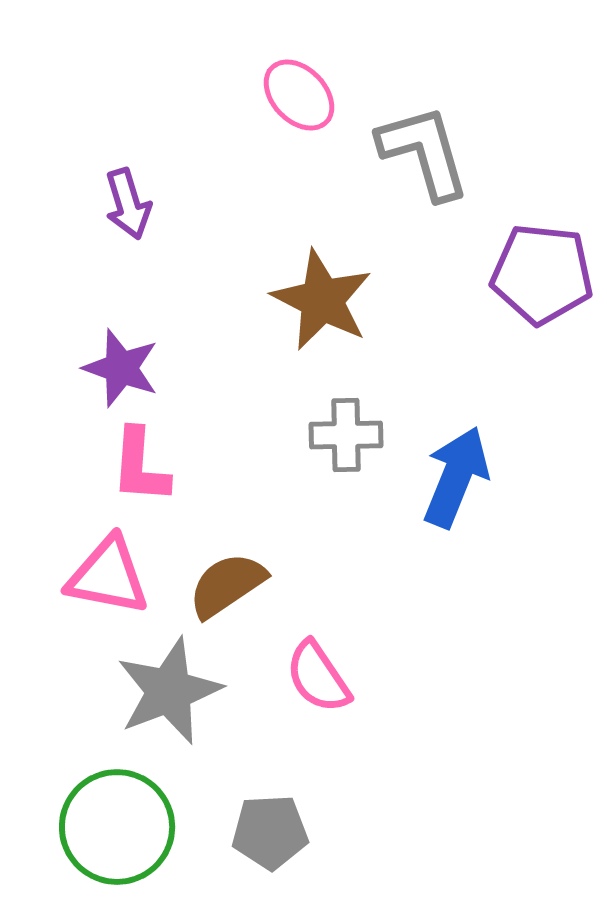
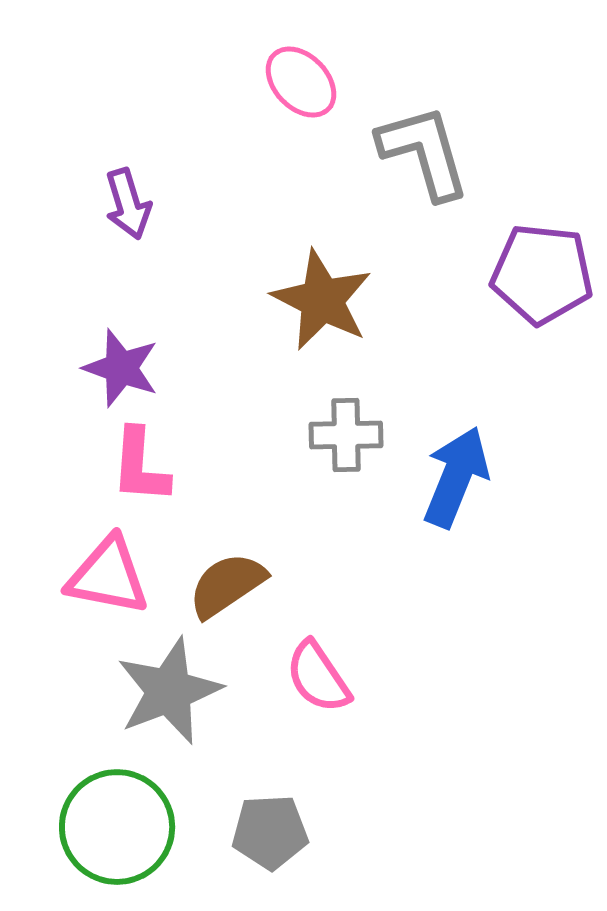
pink ellipse: moved 2 px right, 13 px up
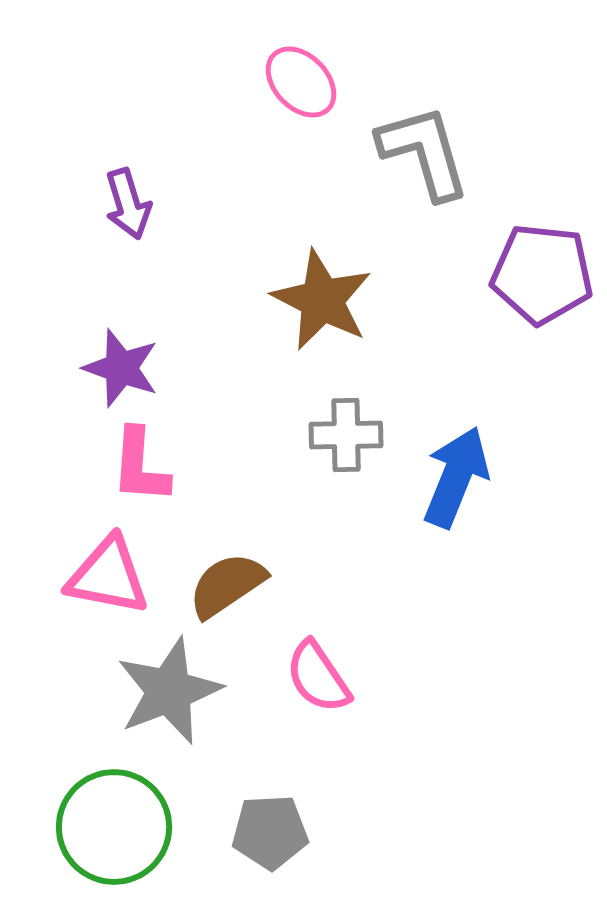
green circle: moved 3 px left
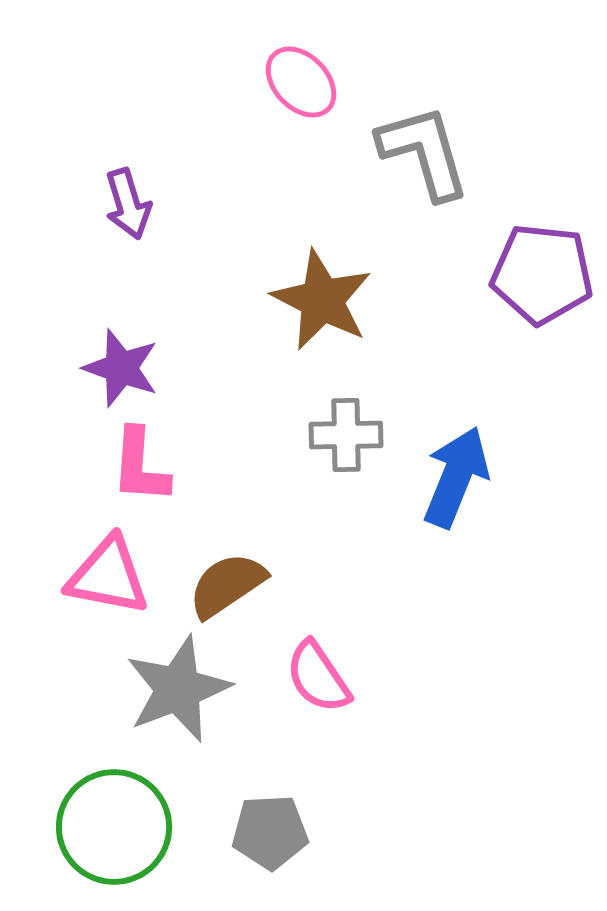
gray star: moved 9 px right, 2 px up
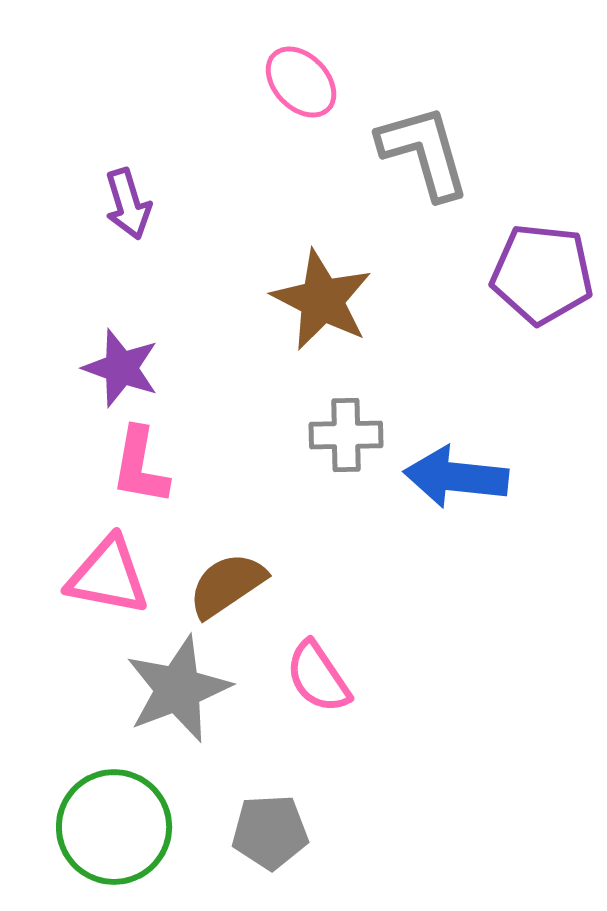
pink L-shape: rotated 6 degrees clockwise
blue arrow: rotated 106 degrees counterclockwise
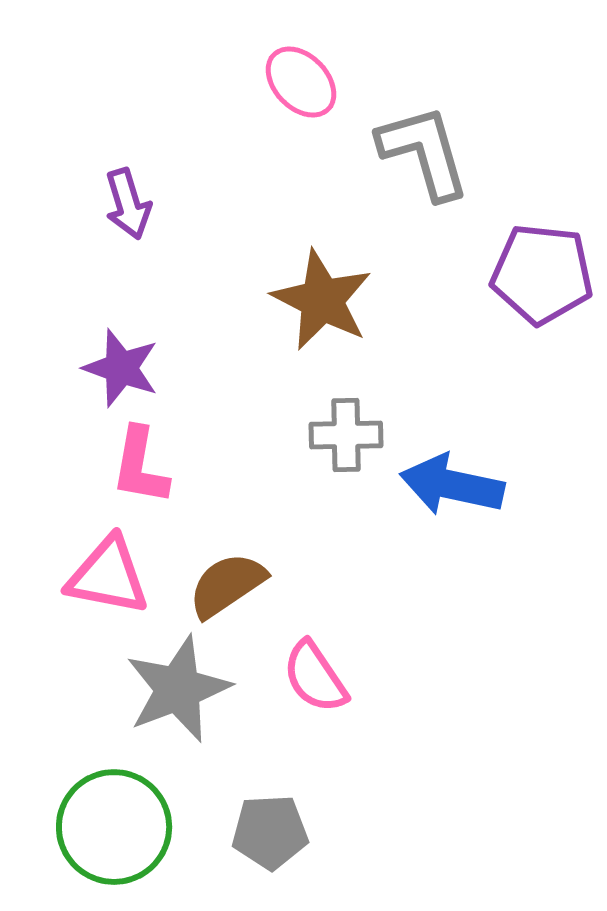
blue arrow: moved 4 px left, 8 px down; rotated 6 degrees clockwise
pink semicircle: moved 3 px left
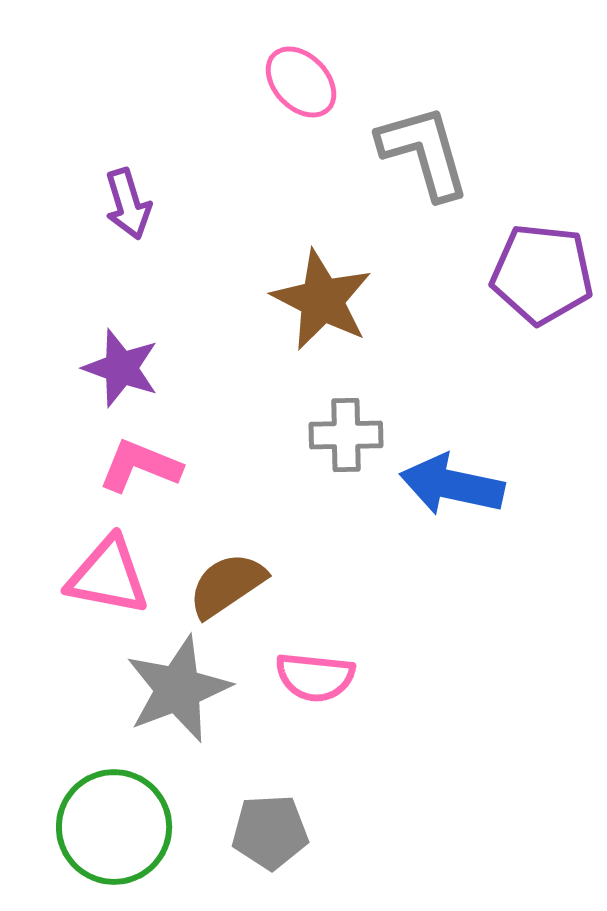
pink L-shape: rotated 102 degrees clockwise
pink semicircle: rotated 50 degrees counterclockwise
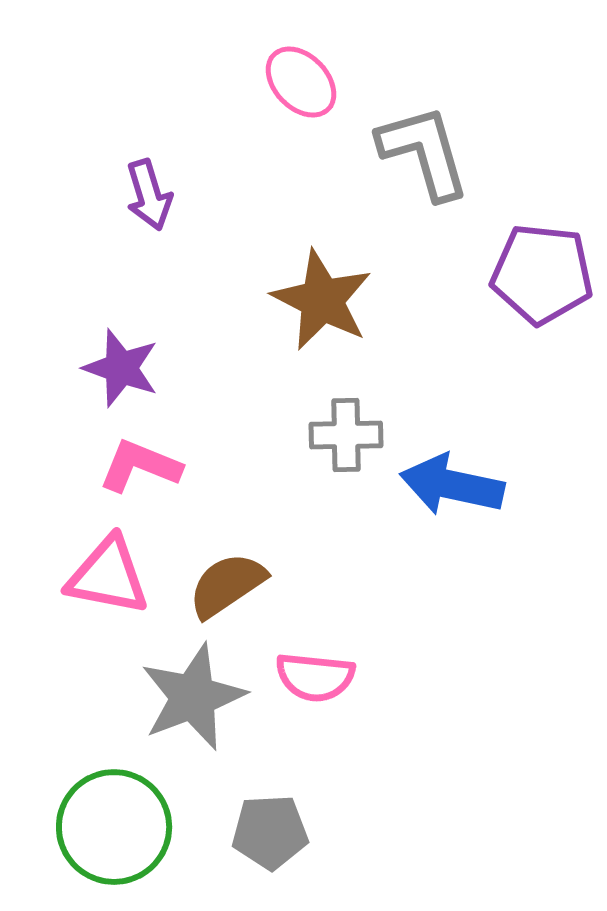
purple arrow: moved 21 px right, 9 px up
gray star: moved 15 px right, 8 px down
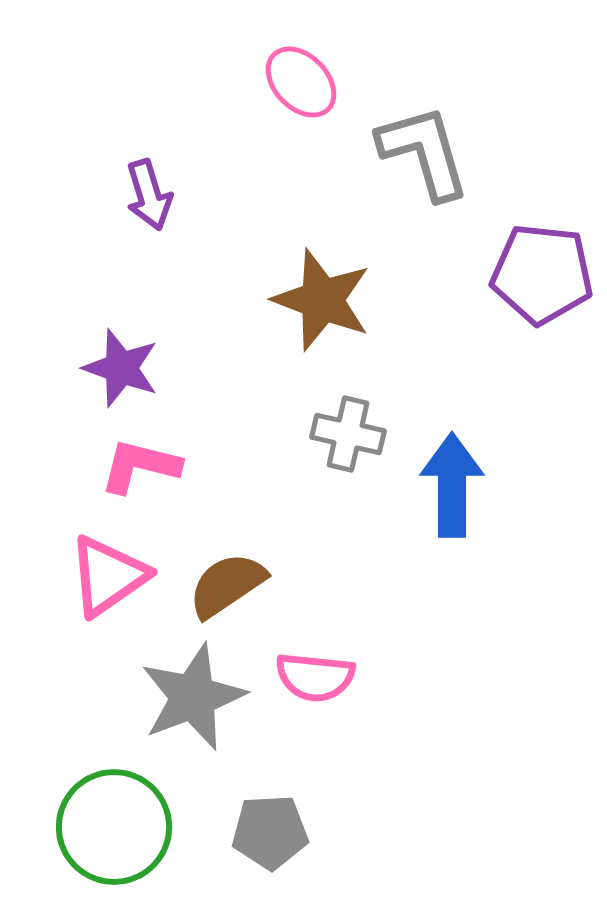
brown star: rotated 6 degrees counterclockwise
gray cross: moved 2 px right, 1 px up; rotated 14 degrees clockwise
pink L-shape: rotated 8 degrees counterclockwise
blue arrow: rotated 78 degrees clockwise
pink triangle: rotated 46 degrees counterclockwise
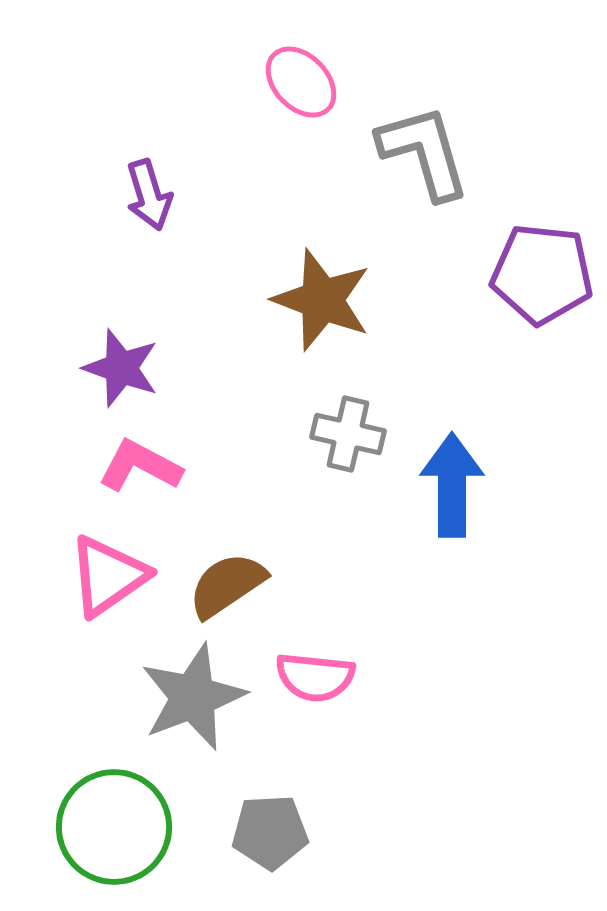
pink L-shape: rotated 14 degrees clockwise
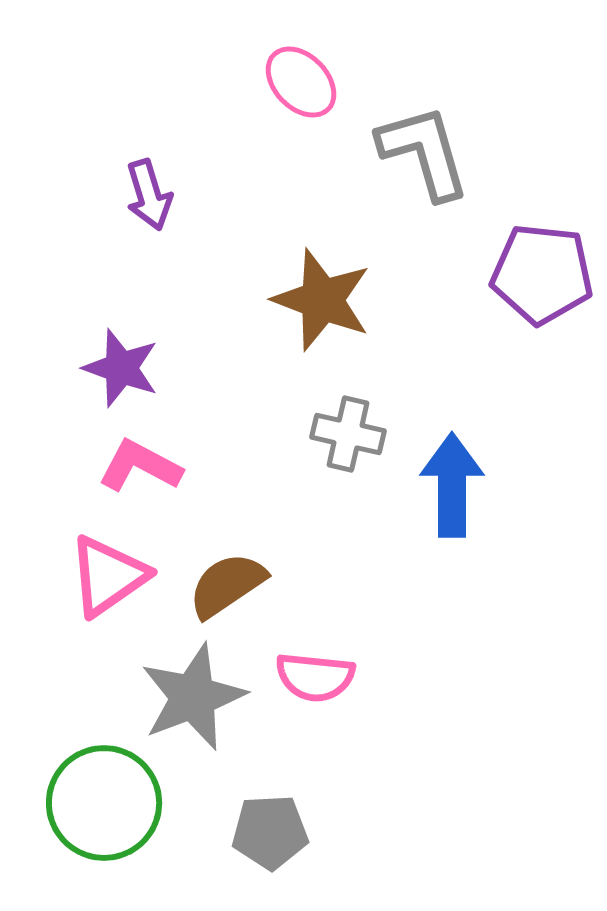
green circle: moved 10 px left, 24 px up
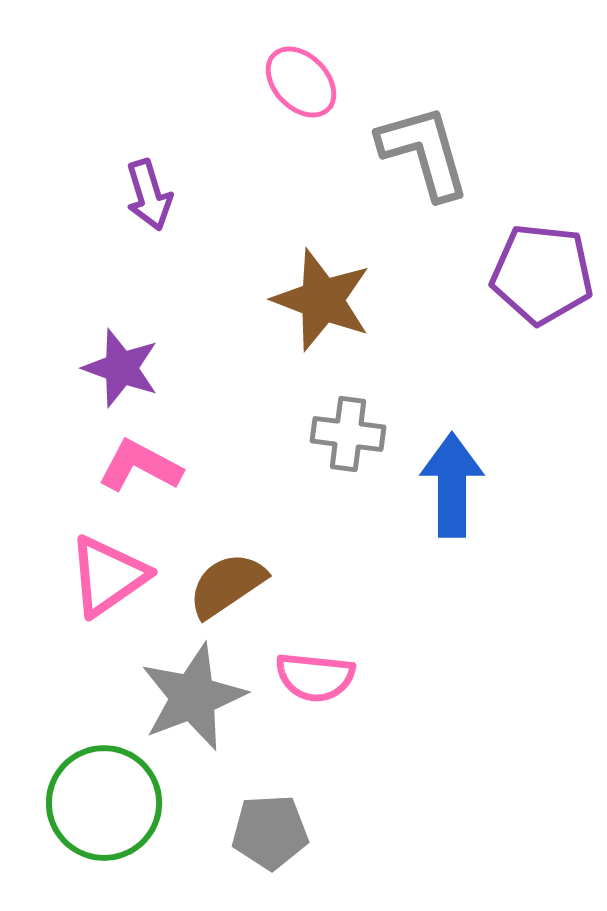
gray cross: rotated 6 degrees counterclockwise
